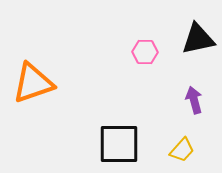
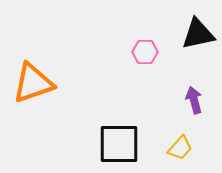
black triangle: moved 5 px up
yellow trapezoid: moved 2 px left, 2 px up
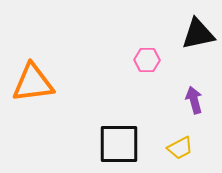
pink hexagon: moved 2 px right, 8 px down
orange triangle: rotated 12 degrees clockwise
yellow trapezoid: rotated 20 degrees clockwise
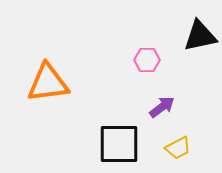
black triangle: moved 2 px right, 2 px down
orange triangle: moved 15 px right
purple arrow: moved 32 px left, 7 px down; rotated 68 degrees clockwise
yellow trapezoid: moved 2 px left
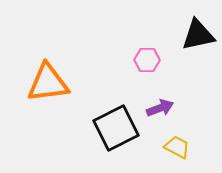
black triangle: moved 2 px left, 1 px up
purple arrow: moved 2 px left, 1 px down; rotated 16 degrees clockwise
black square: moved 3 px left, 16 px up; rotated 27 degrees counterclockwise
yellow trapezoid: moved 1 px left, 1 px up; rotated 124 degrees counterclockwise
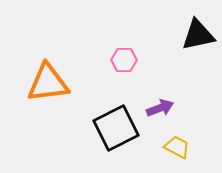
pink hexagon: moved 23 px left
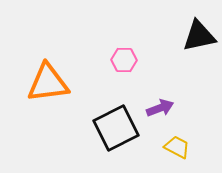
black triangle: moved 1 px right, 1 px down
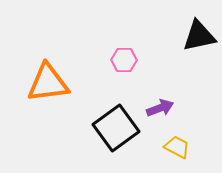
black square: rotated 9 degrees counterclockwise
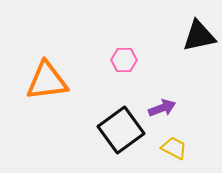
orange triangle: moved 1 px left, 2 px up
purple arrow: moved 2 px right
black square: moved 5 px right, 2 px down
yellow trapezoid: moved 3 px left, 1 px down
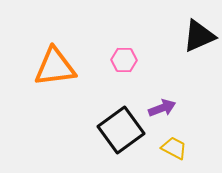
black triangle: rotated 12 degrees counterclockwise
orange triangle: moved 8 px right, 14 px up
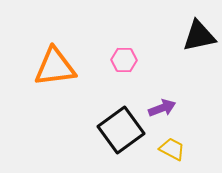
black triangle: rotated 12 degrees clockwise
yellow trapezoid: moved 2 px left, 1 px down
